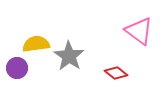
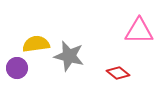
pink triangle: rotated 36 degrees counterclockwise
gray star: rotated 20 degrees counterclockwise
red diamond: moved 2 px right
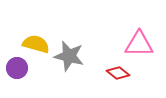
pink triangle: moved 13 px down
yellow semicircle: rotated 24 degrees clockwise
